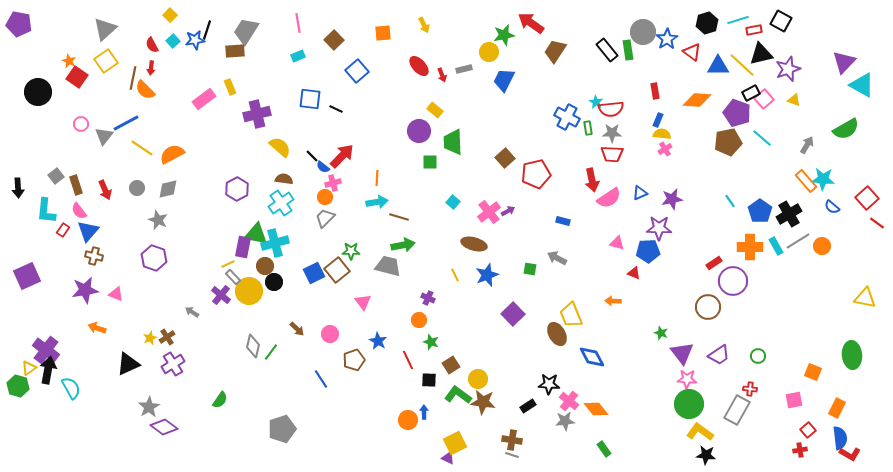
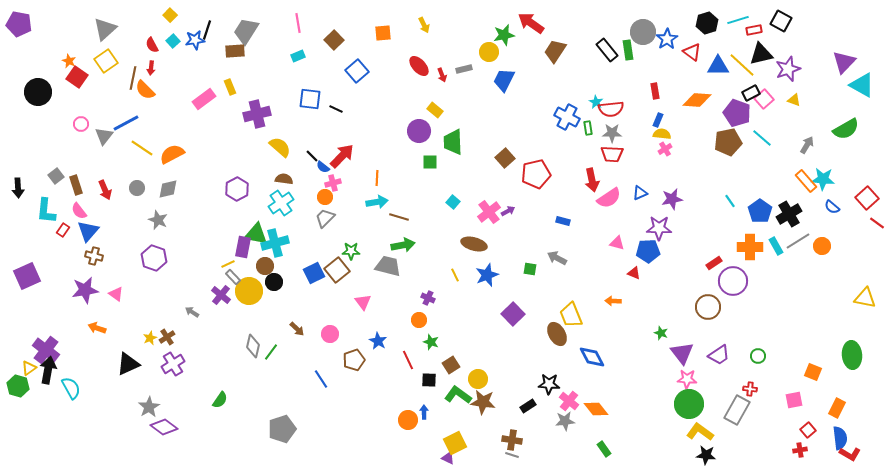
pink triangle at (116, 294): rotated 14 degrees clockwise
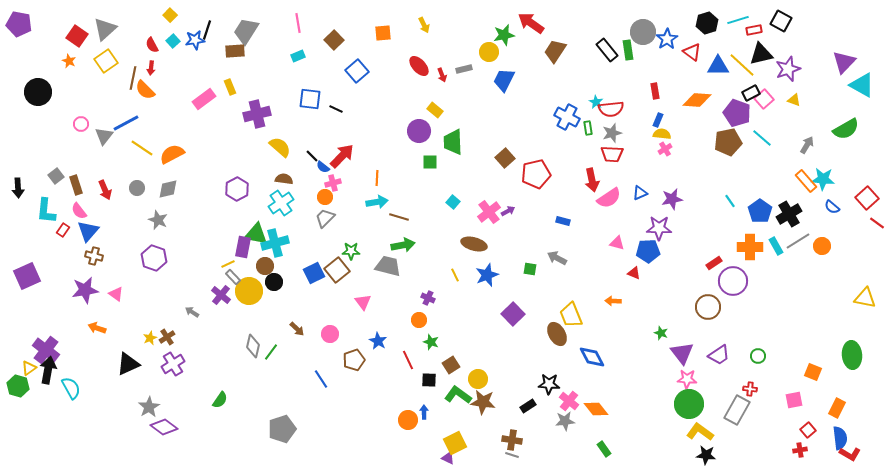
red square at (77, 77): moved 41 px up
gray star at (612, 133): rotated 18 degrees counterclockwise
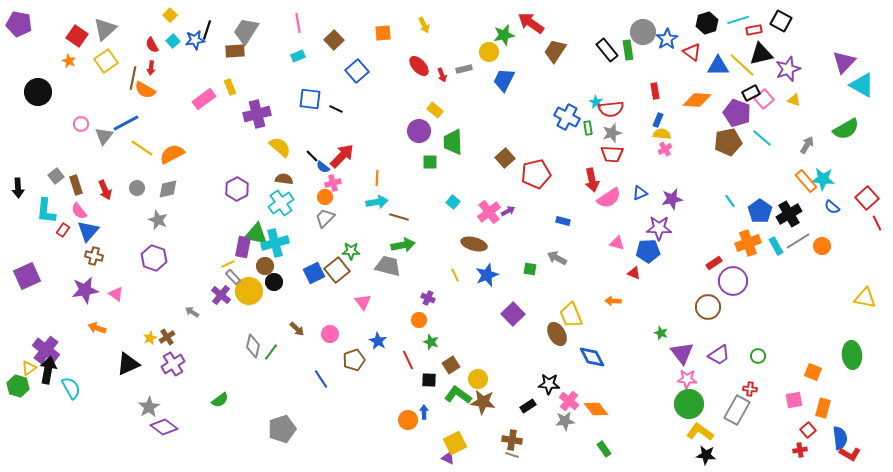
orange semicircle at (145, 90): rotated 15 degrees counterclockwise
red line at (877, 223): rotated 28 degrees clockwise
orange cross at (750, 247): moved 2 px left, 4 px up; rotated 20 degrees counterclockwise
green semicircle at (220, 400): rotated 18 degrees clockwise
orange rectangle at (837, 408): moved 14 px left; rotated 12 degrees counterclockwise
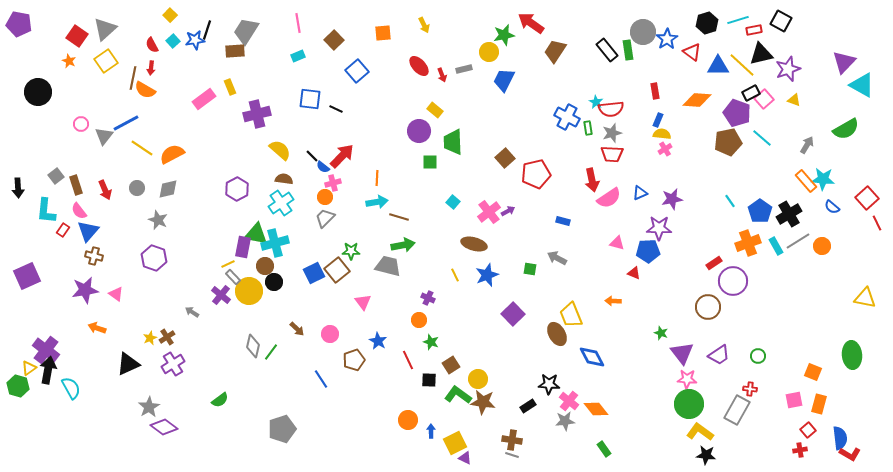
yellow semicircle at (280, 147): moved 3 px down
orange rectangle at (823, 408): moved 4 px left, 4 px up
blue arrow at (424, 412): moved 7 px right, 19 px down
purple triangle at (448, 458): moved 17 px right
